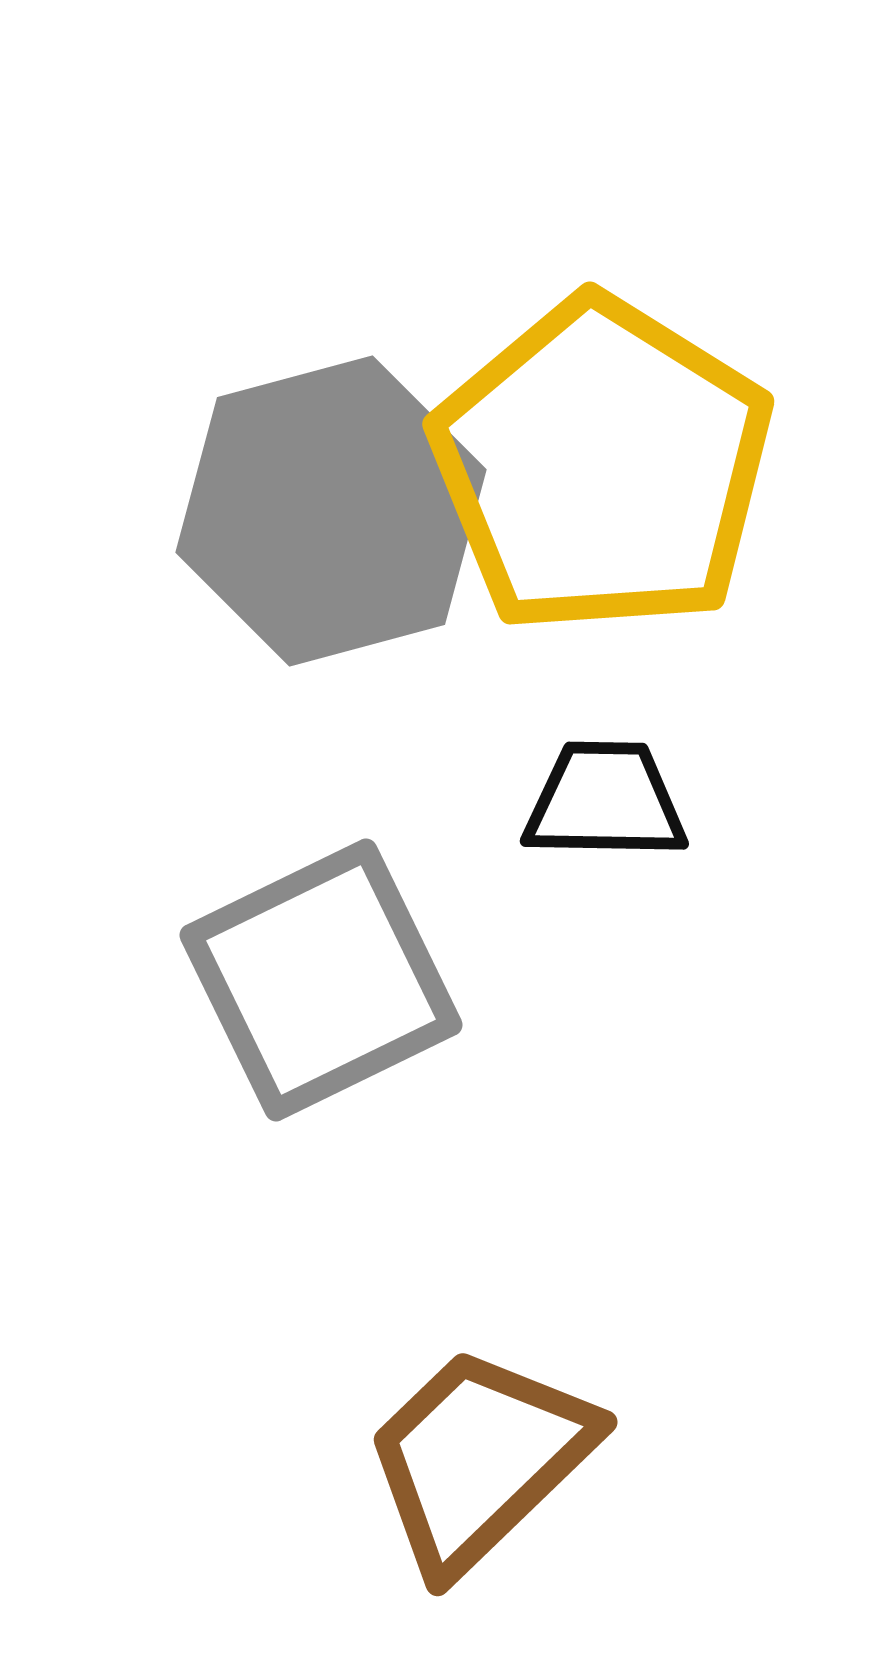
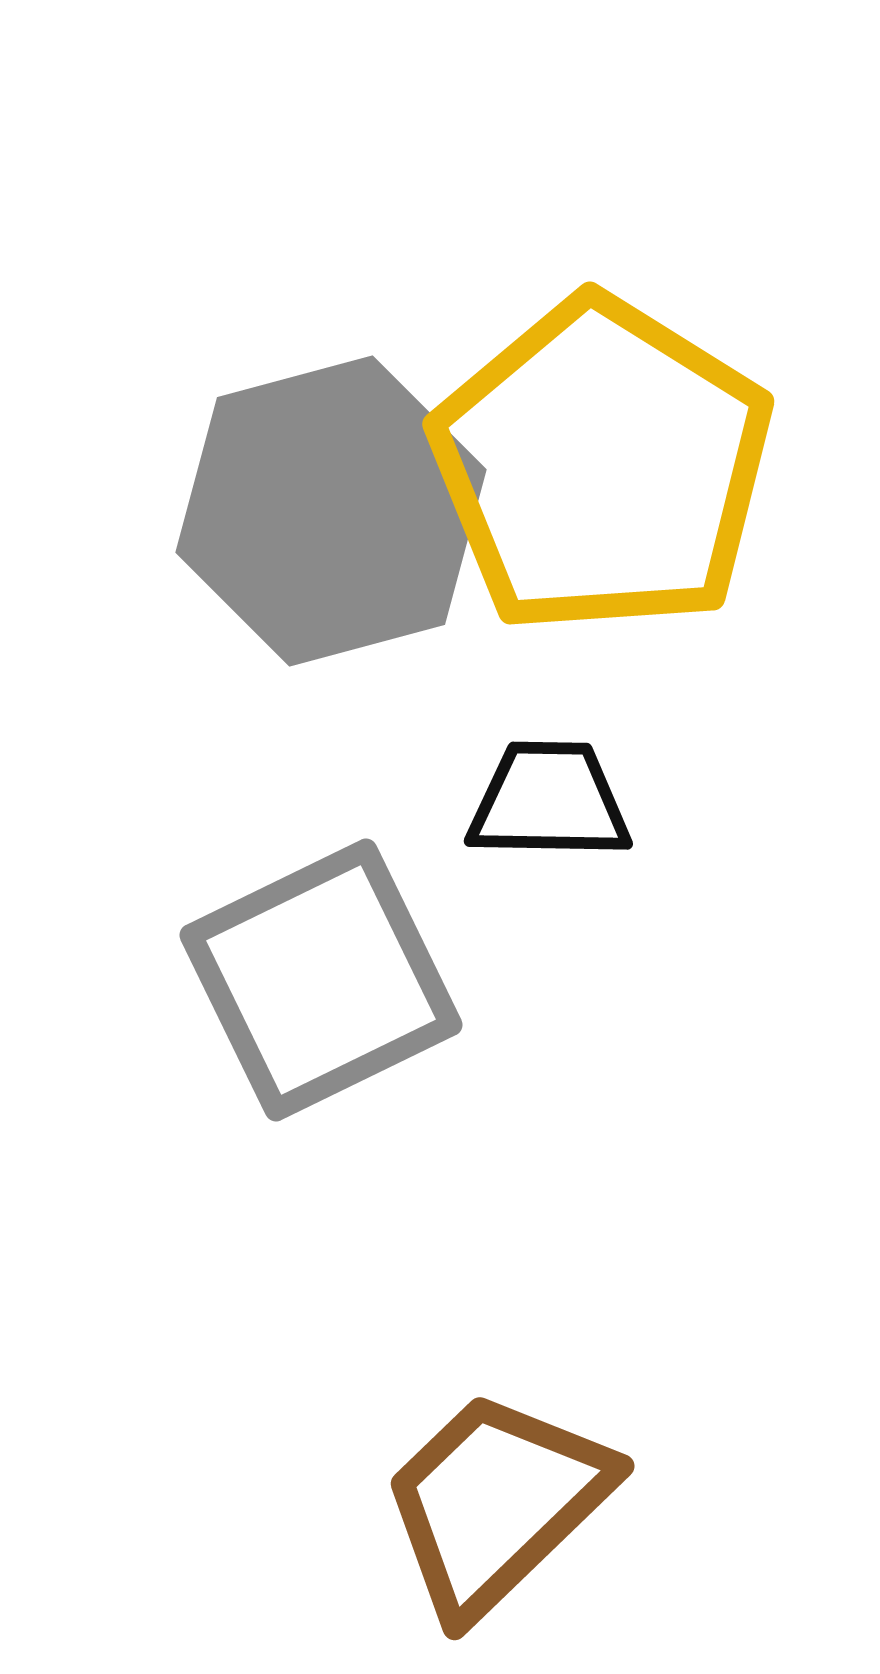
black trapezoid: moved 56 px left
brown trapezoid: moved 17 px right, 44 px down
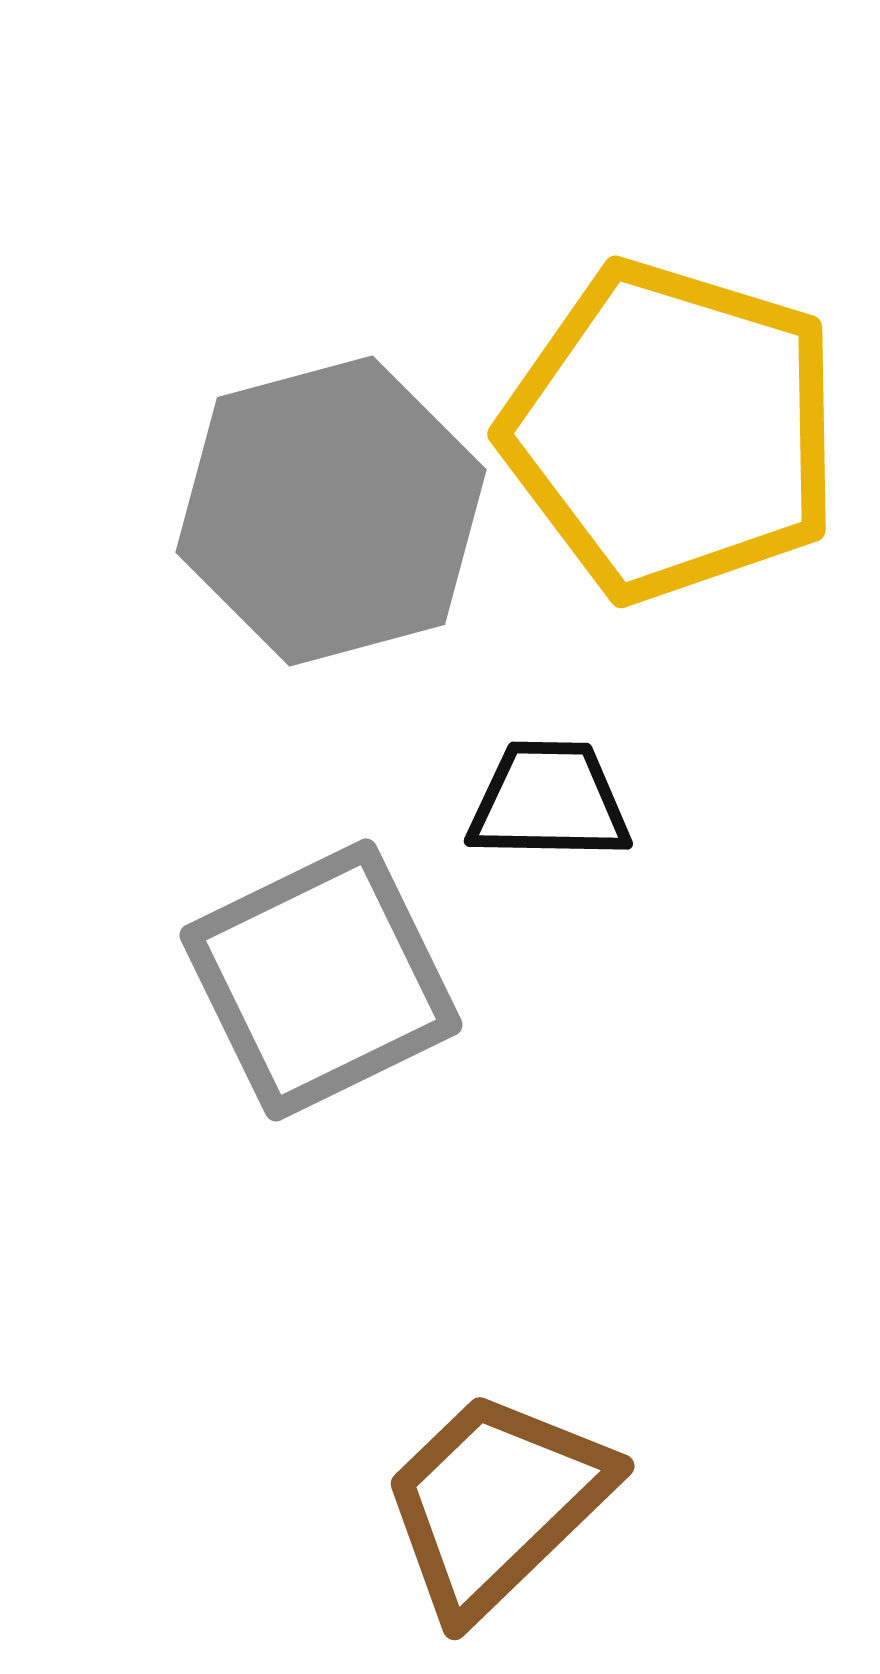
yellow pentagon: moved 70 px right, 35 px up; rotated 15 degrees counterclockwise
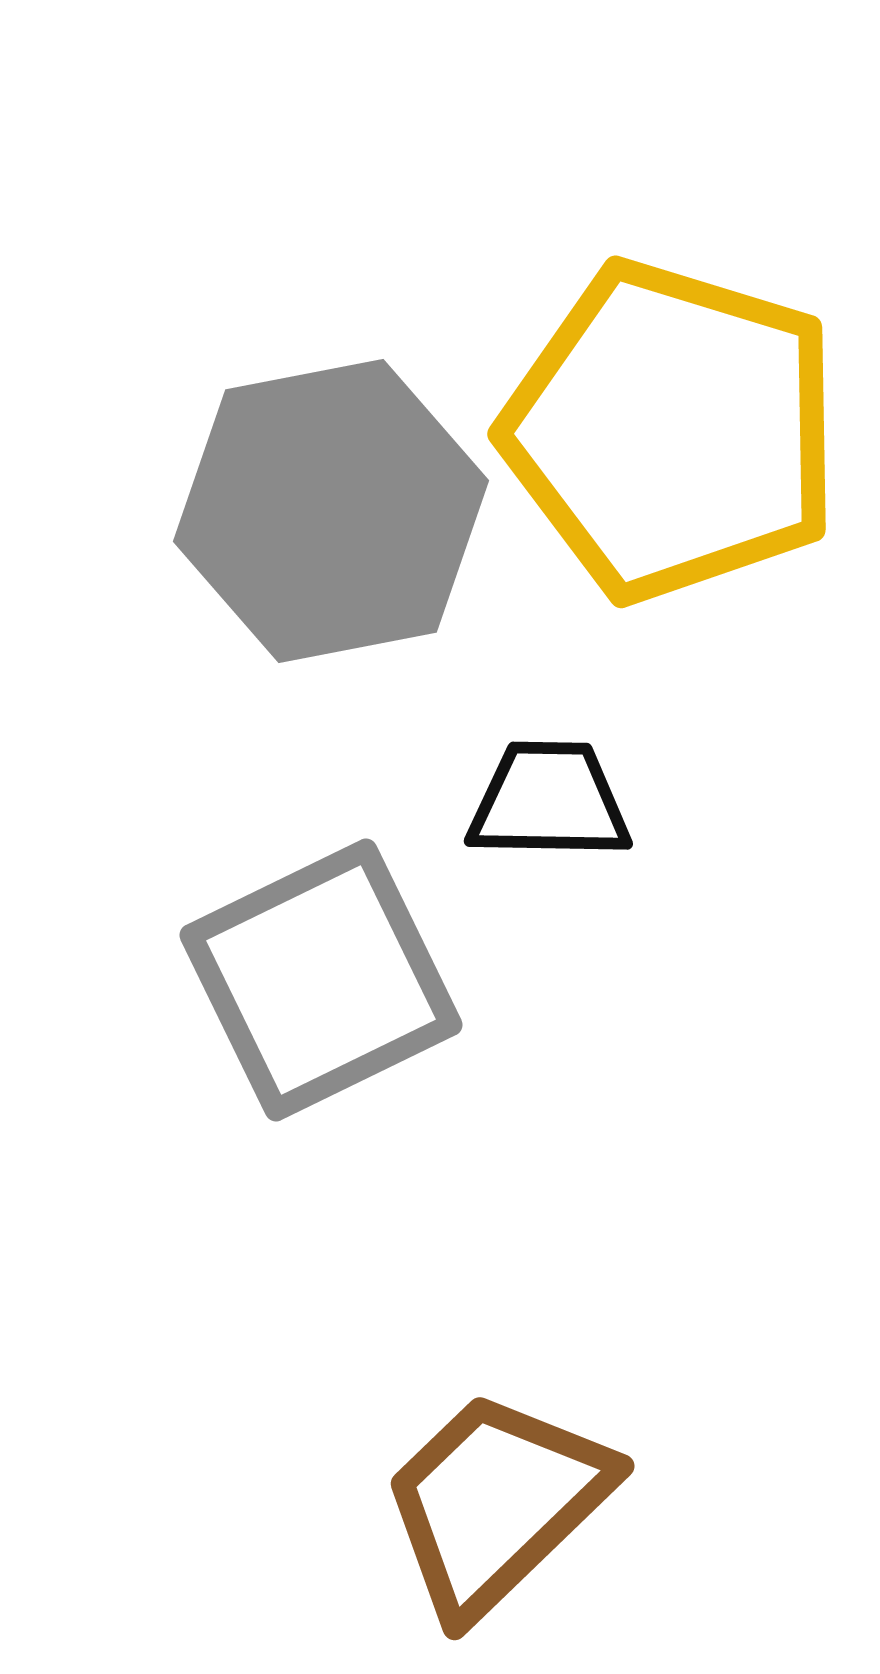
gray hexagon: rotated 4 degrees clockwise
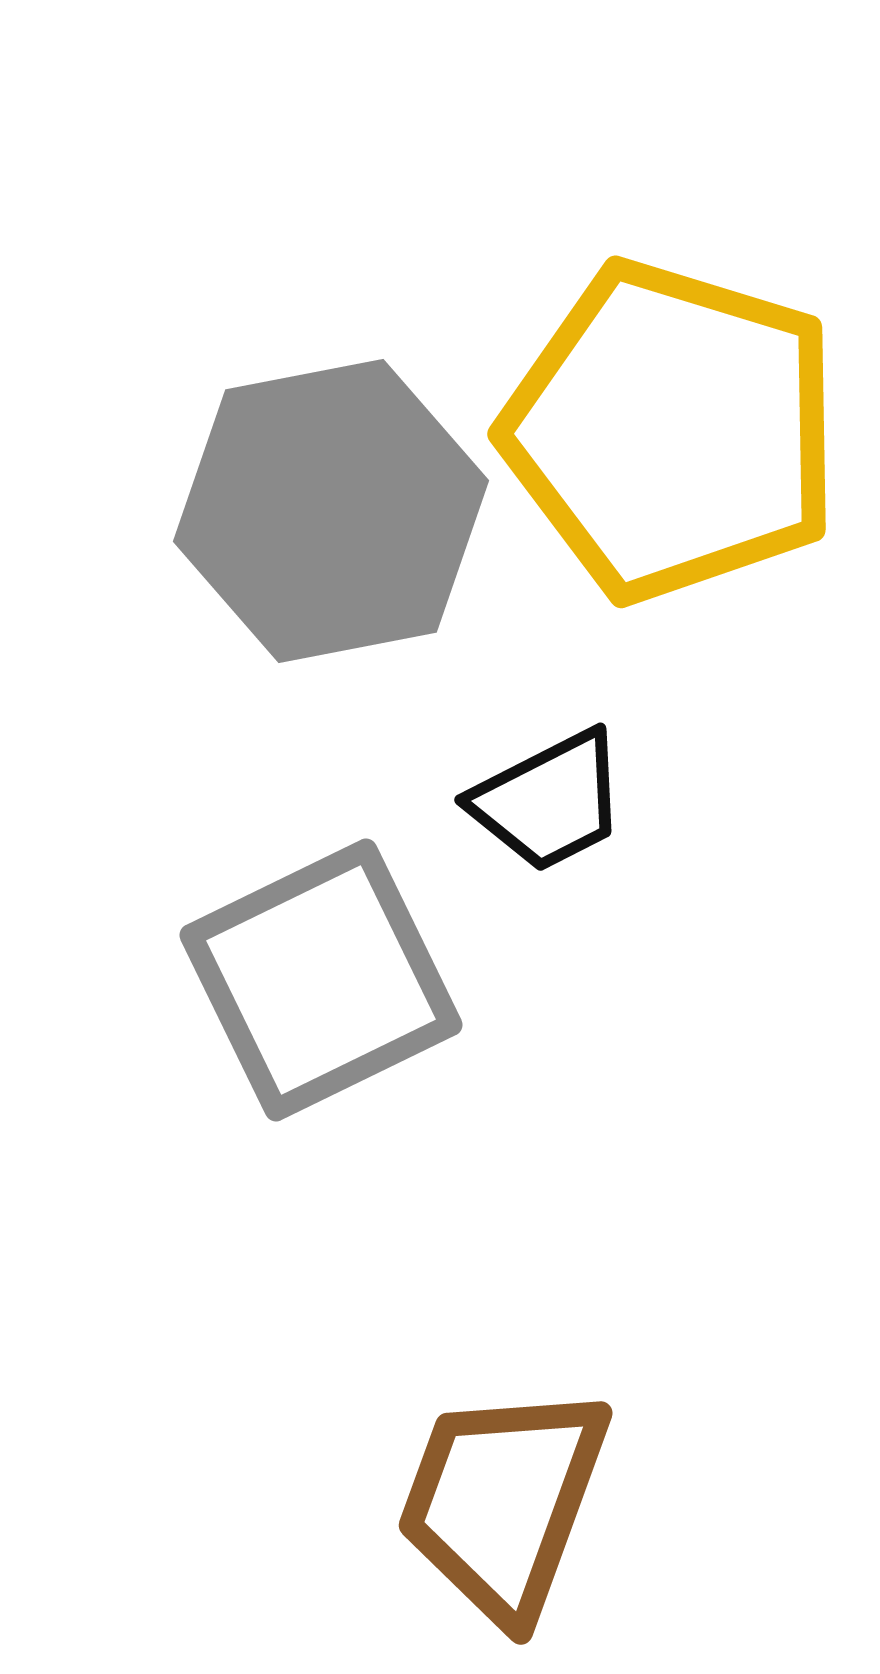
black trapezoid: rotated 152 degrees clockwise
brown trapezoid: moved 7 px right, 1 px up; rotated 26 degrees counterclockwise
